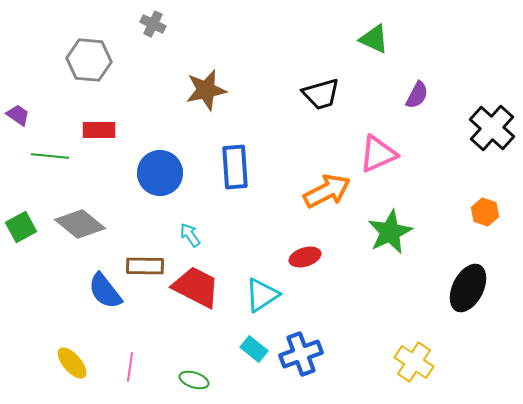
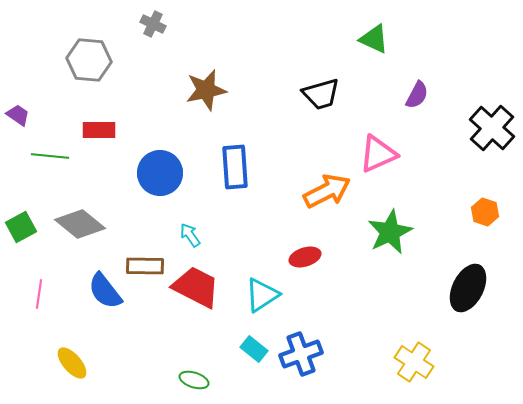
pink line: moved 91 px left, 73 px up
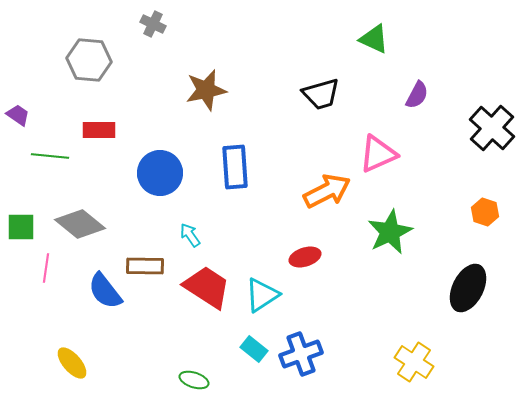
green square: rotated 28 degrees clockwise
red trapezoid: moved 11 px right; rotated 6 degrees clockwise
pink line: moved 7 px right, 26 px up
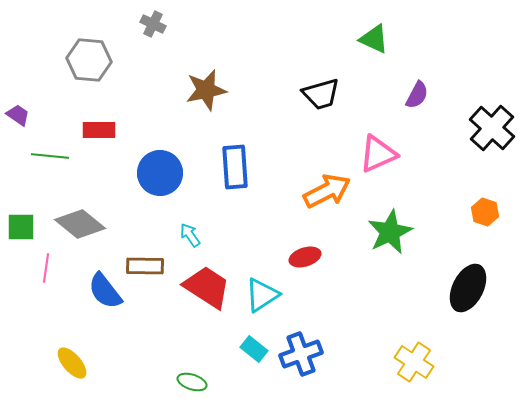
green ellipse: moved 2 px left, 2 px down
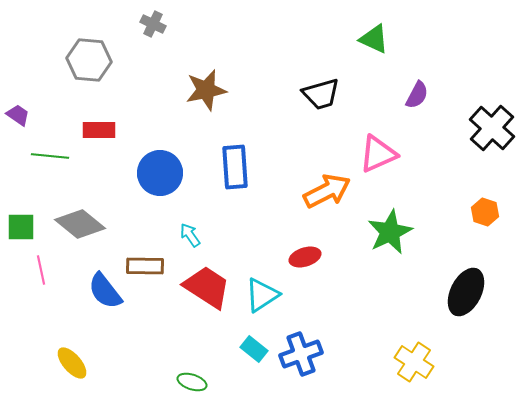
pink line: moved 5 px left, 2 px down; rotated 20 degrees counterclockwise
black ellipse: moved 2 px left, 4 px down
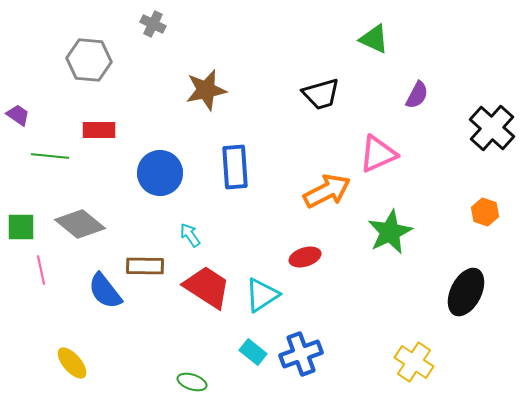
cyan rectangle: moved 1 px left, 3 px down
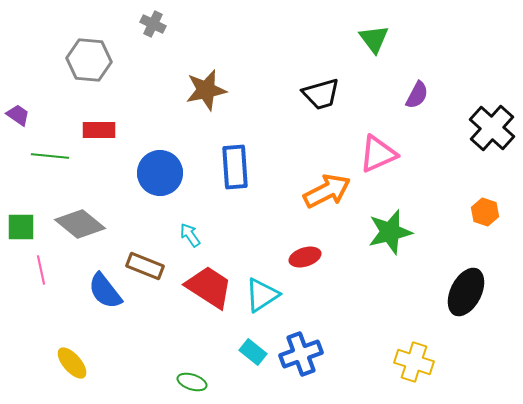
green triangle: rotated 28 degrees clockwise
green star: rotated 12 degrees clockwise
brown rectangle: rotated 21 degrees clockwise
red trapezoid: moved 2 px right
yellow cross: rotated 15 degrees counterclockwise
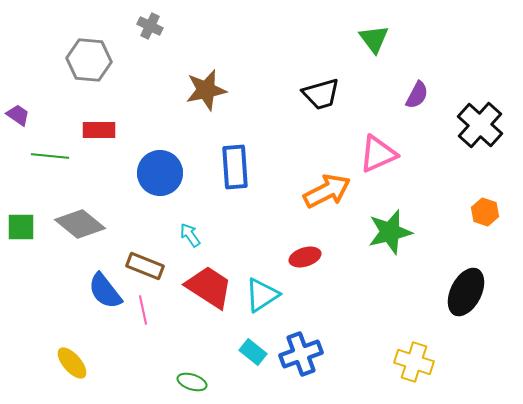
gray cross: moved 3 px left, 2 px down
black cross: moved 12 px left, 3 px up
pink line: moved 102 px right, 40 px down
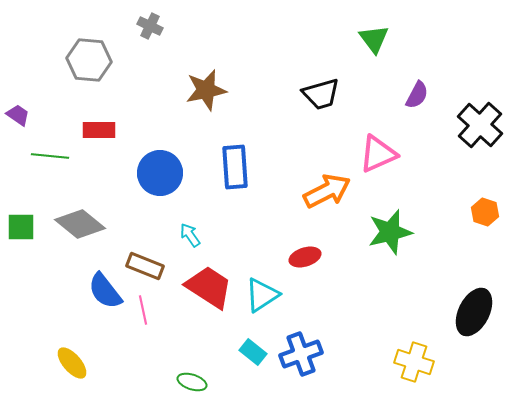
black ellipse: moved 8 px right, 20 px down
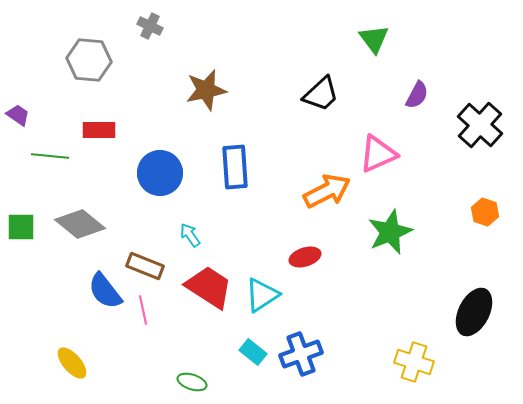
black trapezoid: rotated 27 degrees counterclockwise
green star: rotated 9 degrees counterclockwise
